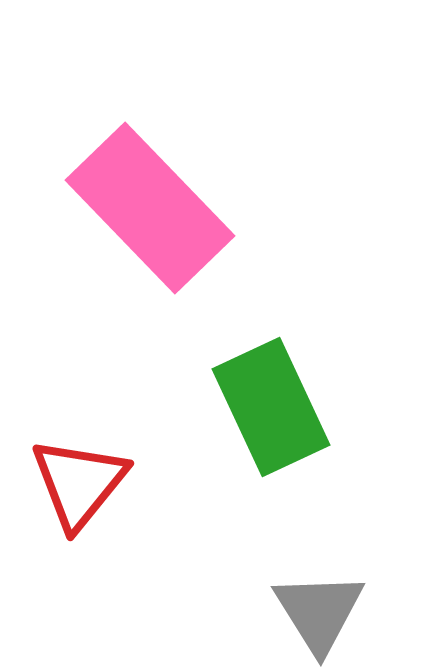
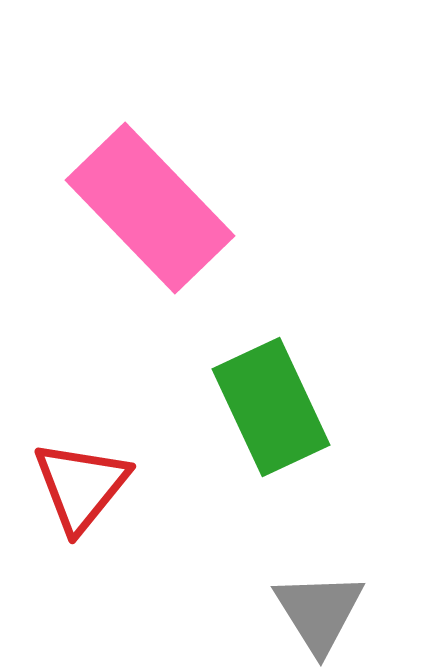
red triangle: moved 2 px right, 3 px down
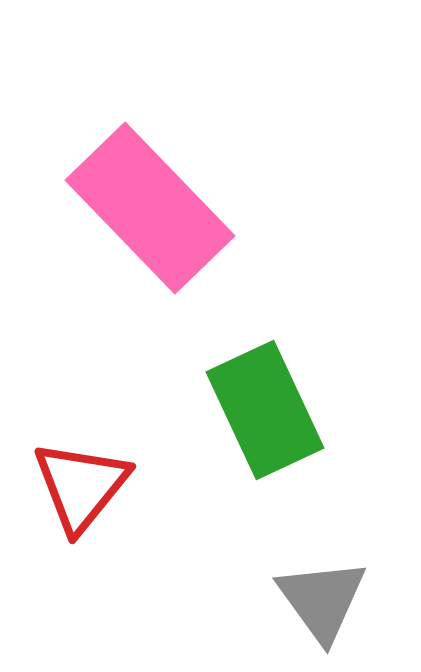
green rectangle: moved 6 px left, 3 px down
gray triangle: moved 3 px right, 12 px up; rotated 4 degrees counterclockwise
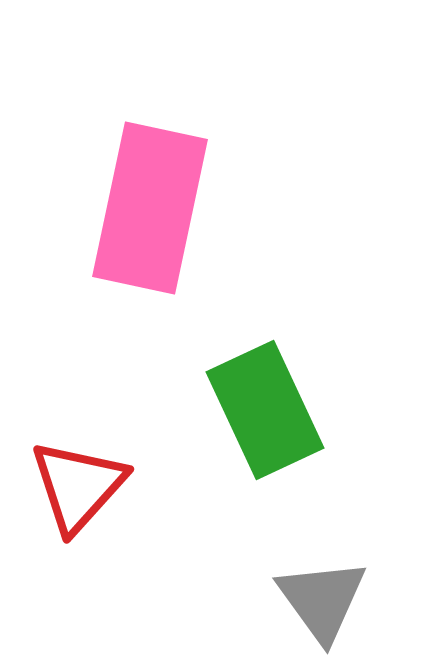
pink rectangle: rotated 56 degrees clockwise
red triangle: moved 3 px left; rotated 3 degrees clockwise
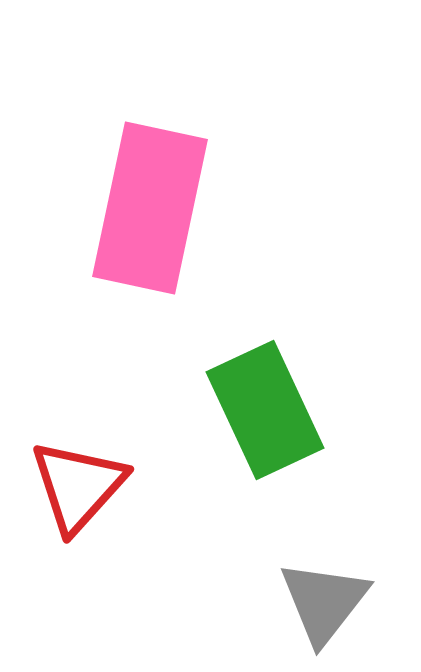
gray triangle: moved 2 px right, 2 px down; rotated 14 degrees clockwise
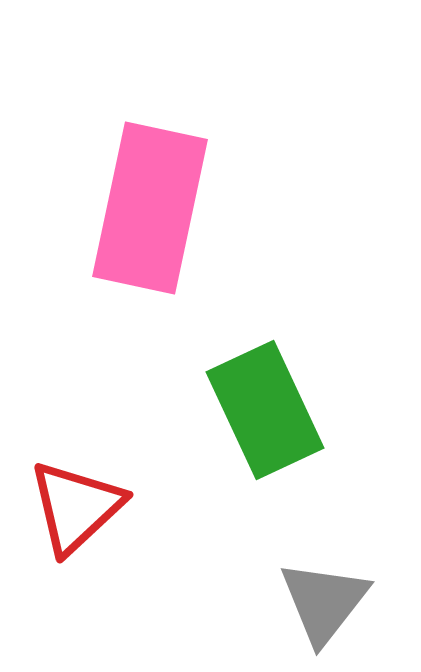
red triangle: moved 2 px left, 21 px down; rotated 5 degrees clockwise
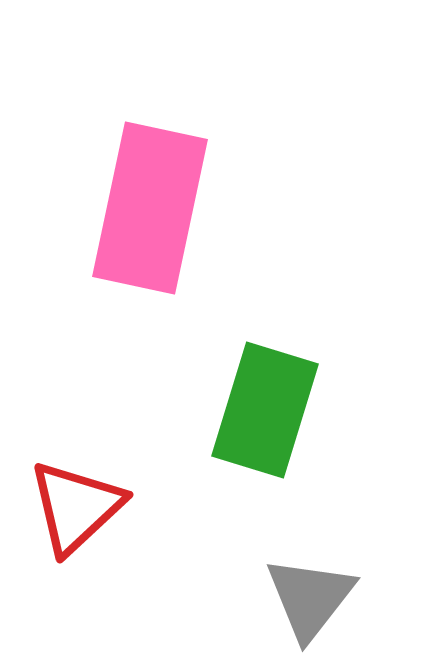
green rectangle: rotated 42 degrees clockwise
gray triangle: moved 14 px left, 4 px up
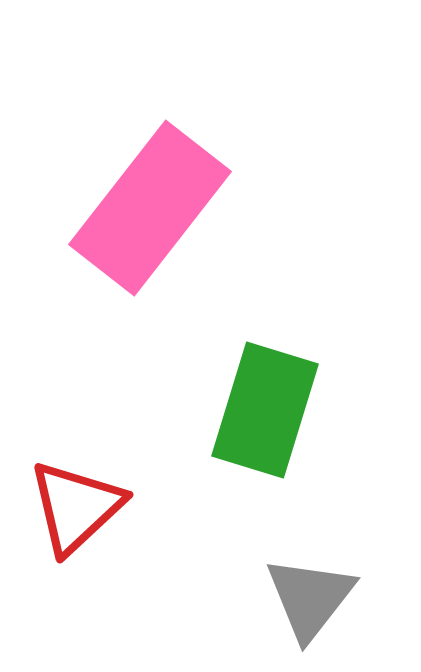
pink rectangle: rotated 26 degrees clockwise
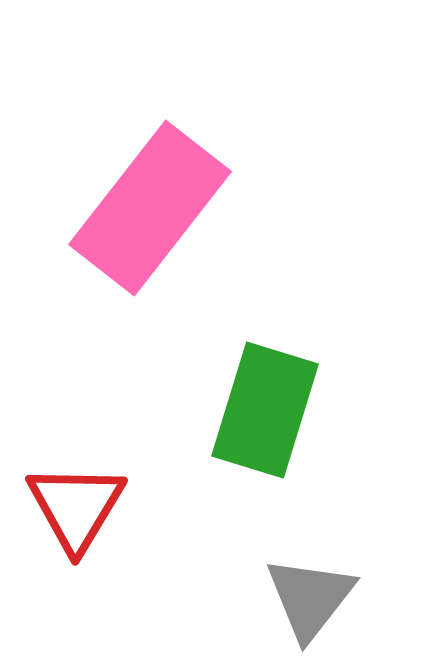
red triangle: rotated 16 degrees counterclockwise
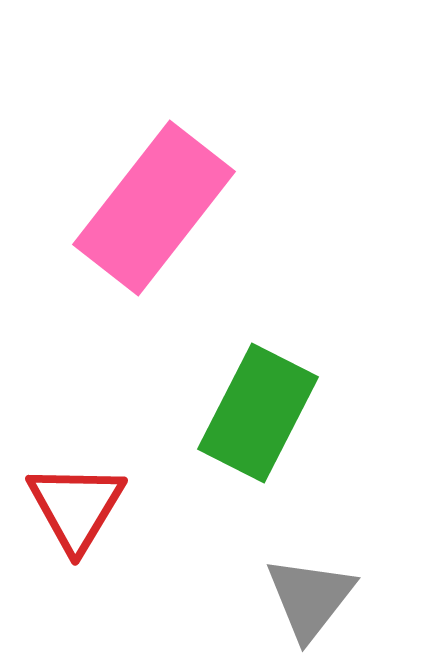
pink rectangle: moved 4 px right
green rectangle: moved 7 px left, 3 px down; rotated 10 degrees clockwise
